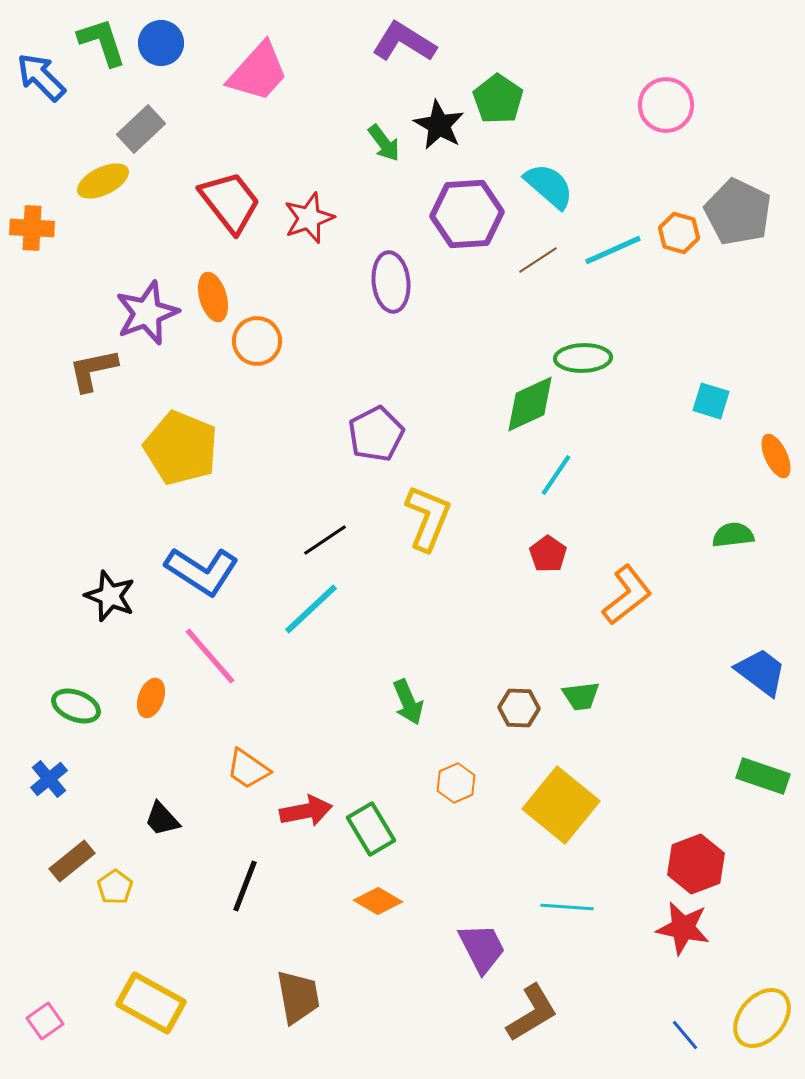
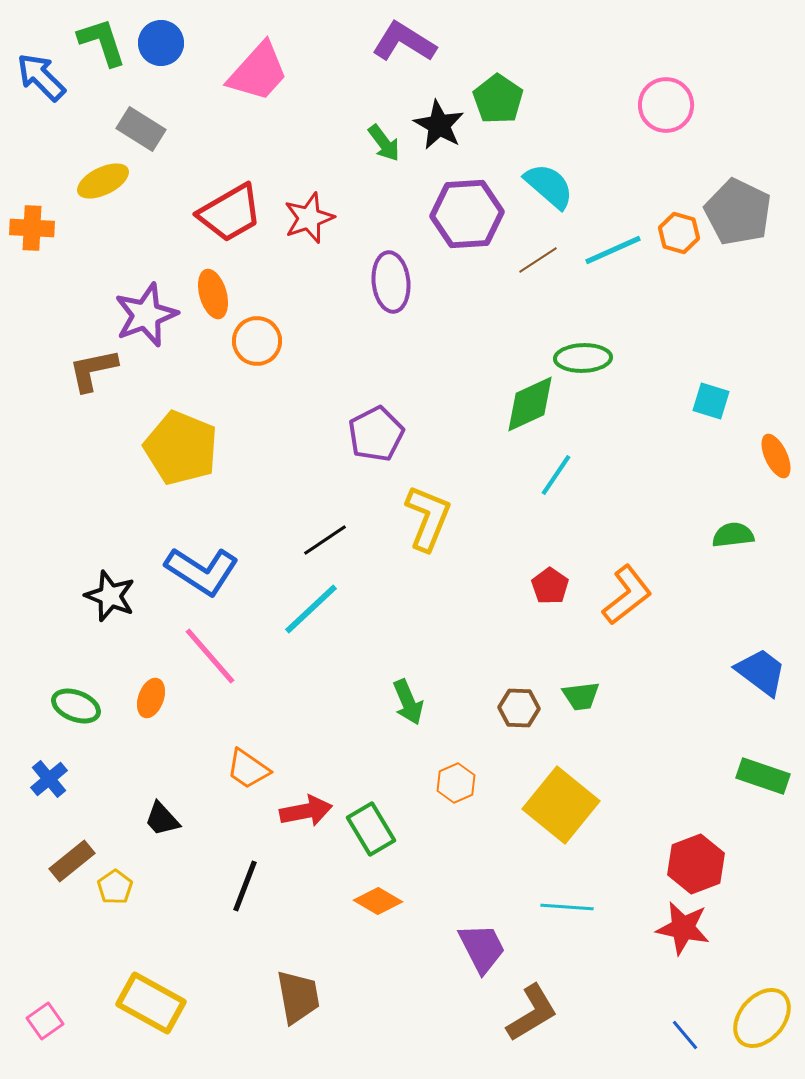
gray rectangle at (141, 129): rotated 75 degrees clockwise
red trapezoid at (230, 202): moved 11 px down; rotated 98 degrees clockwise
orange ellipse at (213, 297): moved 3 px up
purple star at (147, 313): moved 1 px left, 2 px down
red pentagon at (548, 554): moved 2 px right, 32 px down
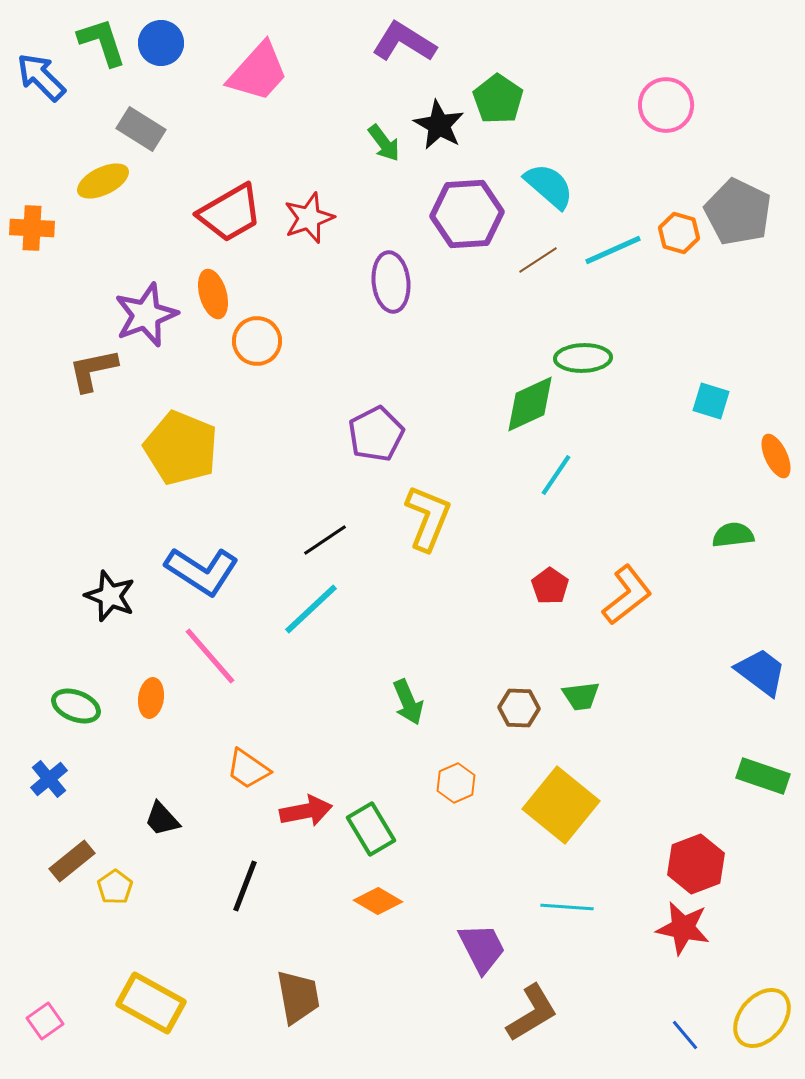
orange ellipse at (151, 698): rotated 12 degrees counterclockwise
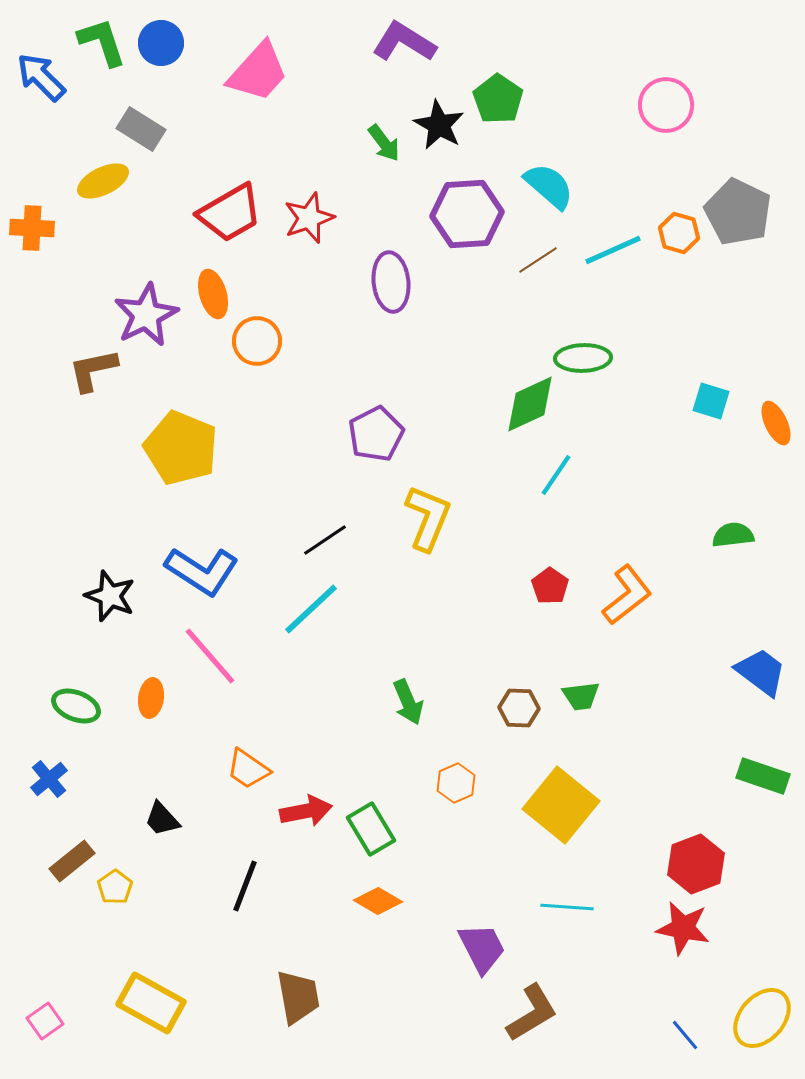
purple star at (146, 315): rotated 6 degrees counterclockwise
orange ellipse at (776, 456): moved 33 px up
